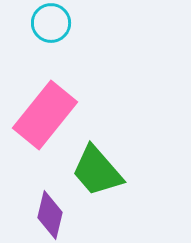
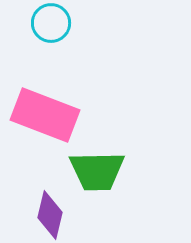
pink rectangle: rotated 72 degrees clockwise
green trapezoid: rotated 50 degrees counterclockwise
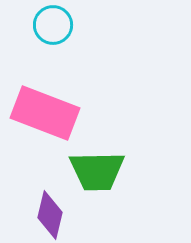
cyan circle: moved 2 px right, 2 px down
pink rectangle: moved 2 px up
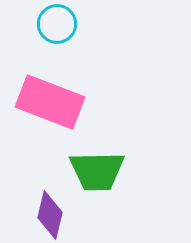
cyan circle: moved 4 px right, 1 px up
pink rectangle: moved 5 px right, 11 px up
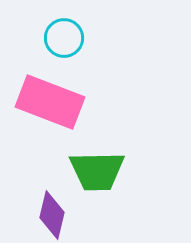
cyan circle: moved 7 px right, 14 px down
purple diamond: moved 2 px right
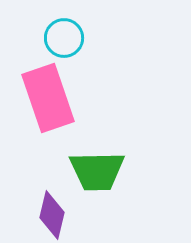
pink rectangle: moved 2 px left, 4 px up; rotated 50 degrees clockwise
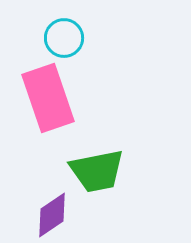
green trapezoid: rotated 10 degrees counterclockwise
purple diamond: rotated 42 degrees clockwise
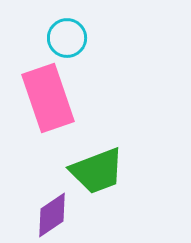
cyan circle: moved 3 px right
green trapezoid: rotated 10 degrees counterclockwise
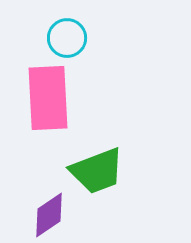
pink rectangle: rotated 16 degrees clockwise
purple diamond: moved 3 px left
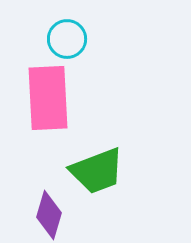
cyan circle: moved 1 px down
purple diamond: rotated 39 degrees counterclockwise
